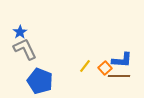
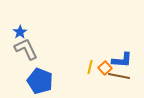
gray L-shape: moved 1 px right
yellow line: moved 5 px right, 1 px down; rotated 24 degrees counterclockwise
brown line: rotated 10 degrees clockwise
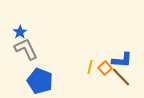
brown line: moved 2 px right, 1 px down; rotated 35 degrees clockwise
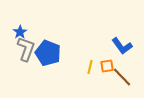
gray L-shape: rotated 45 degrees clockwise
blue L-shape: moved 14 px up; rotated 50 degrees clockwise
orange square: moved 2 px right, 2 px up; rotated 32 degrees clockwise
brown line: moved 1 px right
blue pentagon: moved 8 px right, 28 px up
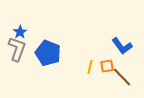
gray L-shape: moved 9 px left
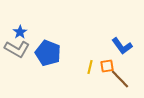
gray L-shape: rotated 100 degrees clockwise
brown line: moved 2 px left, 2 px down
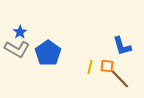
blue L-shape: rotated 20 degrees clockwise
blue pentagon: rotated 15 degrees clockwise
orange square: rotated 16 degrees clockwise
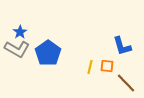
brown line: moved 6 px right, 4 px down
